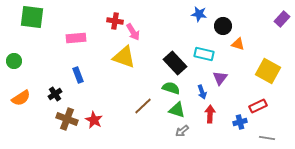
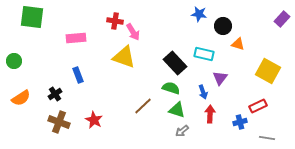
blue arrow: moved 1 px right
brown cross: moved 8 px left, 3 px down
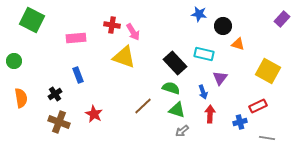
green square: moved 3 px down; rotated 20 degrees clockwise
red cross: moved 3 px left, 4 px down
orange semicircle: rotated 66 degrees counterclockwise
red star: moved 6 px up
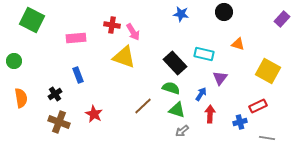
blue star: moved 18 px left
black circle: moved 1 px right, 14 px up
blue arrow: moved 2 px left, 2 px down; rotated 128 degrees counterclockwise
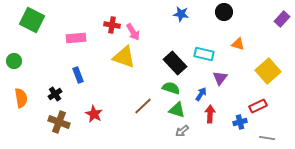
yellow square: rotated 20 degrees clockwise
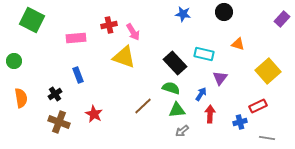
blue star: moved 2 px right
red cross: moved 3 px left; rotated 21 degrees counterclockwise
green triangle: rotated 24 degrees counterclockwise
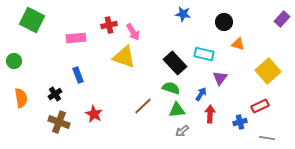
black circle: moved 10 px down
red rectangle: moved 2 px right
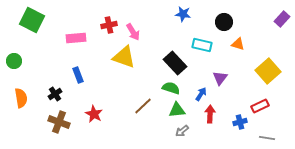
cyan rectangle: moved 2 px left, 9 px up
